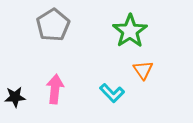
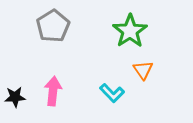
gray pentagon: moved 1 px down
pink arrow: moved 2 px left, 2 px down
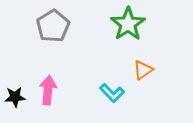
green star: moved 2 px left, 7 px up
orange triangle: rotated 30 degrees clockwise
pink arrow: moved 5 px left, 1 px up
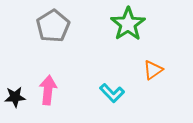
orange triangle: moved 10 px right
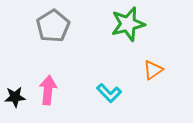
green star: rotated 20 degrees clockwise
cyan L-shape: moved 3 px left
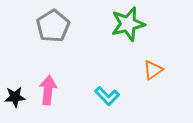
cyan L-shape: moved 2 px left, 3 px down
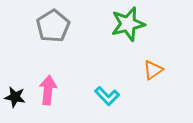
black star: rotated 15 degrees clockwise
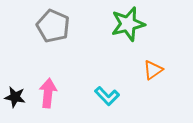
gray pentagon: rotated 16 degrees counterclockwise
pink arrow: moved 3 px down
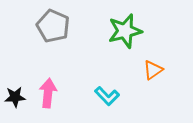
green star: moved 3 px left, 7 px down
black star: rotated 15 degrees counterclockwise
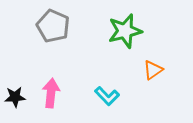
pink arrow: moved 3 px right
